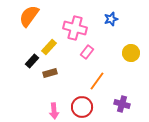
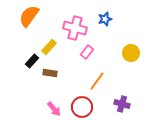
blue star: moved 6 px left
brown rectangle: rotated 24 degrees clockwise
pink arrow: moved 2 px up; rotated 35 degrees counterclockwise
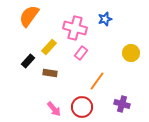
pink rectangle: moved 6 px left, 1 px down
black rectangle: moved 4 px left
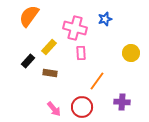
pink rectangle: rotated 40 degrees counterclockwise
purple cross: moved 2 px up; rotated 14 degrees counterclockwise
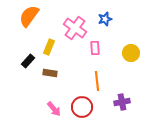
pink cross: rotated 20 degrees clockwise
yellow rectangle: rotated 21 degrees counterclockwise
pink rectangle: moved 14 px right, 5 px up
orange line: rotated 42 degrees counterclockwise
purple cross: rotated 14 degrees counterclockwise
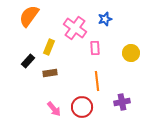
brown rectangle: rotated 16 degrees counterclockwise
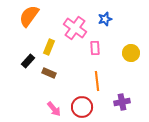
brown rectangle: moved 1 px left; rotated 32 degrees clockwise
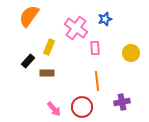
pink cross: moved 1 px right
brown rectangle: moved 2 px left; rotated 24 degrees counterclockwise
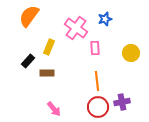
red circle: moved 16 px right
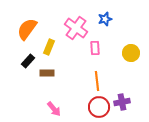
orange semicircle: moved 2 px left, 13 px down
red circle: moved 1 px right
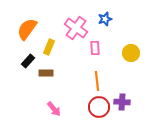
brown rectangle: moved 1 px left
purple cross: rotated 14 degrees clockwise
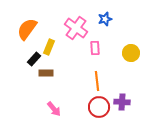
black rectangle: moved 6 px right, 2 px up
